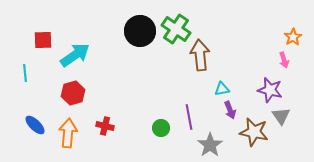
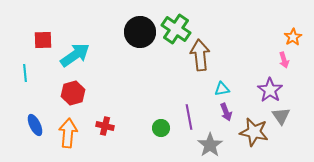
black circle: moved 1 px down
purple star: rotated 20 degrees clockwise
purple arrow: moved 4 px left, 2 px down
blue ellipse: rotated 20 degrees clockwise
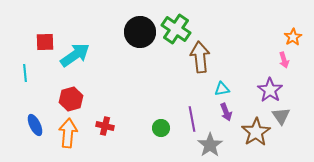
red square: moved 2 px right, 2 px down
brown arrow: moved 2 px down
red hexagon: moved 2 px left, 6 px down
purple line: moved 3 px right, 2 px down
brown star: moved 2 px right; rotated 28 degrees clockwise
